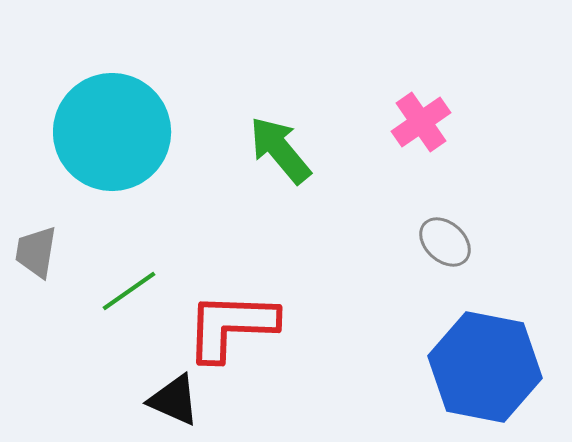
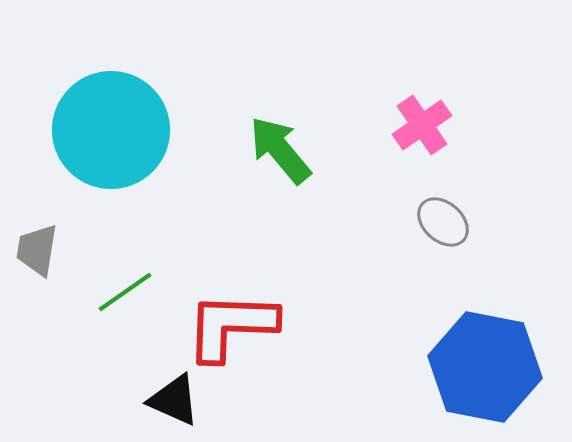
pink cross: moved 1 px right, 3 px down
cyan circle: moved 1 px left, 2 px up
gray ellipse: moved 2 px left, 20 px up
gray trapezoid: moved 1 px right, 2 px up
green line: moved 4 px left, 1 px down
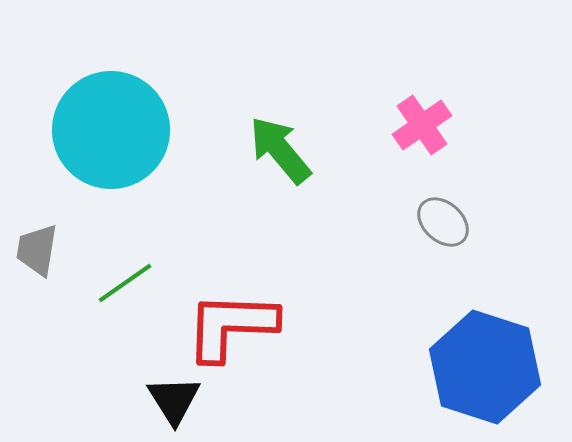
green line: moved 9 px up
blue hexagon: rotated 7 degrees clockwise
black triangle: rotated 34 degrees clockwise
